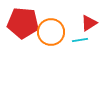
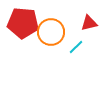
red triangle: rotated 18 degrees clockwise
cyan line: moved 4 px left, 7 px down; rotated 35 degrees counterclockwise
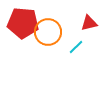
orange circle: moved 3 px left
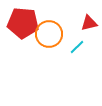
orange circle: moved 1 px right, 2 px down
cyan line: moved 1 px right
